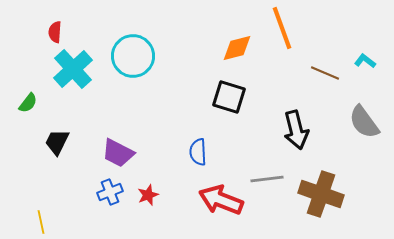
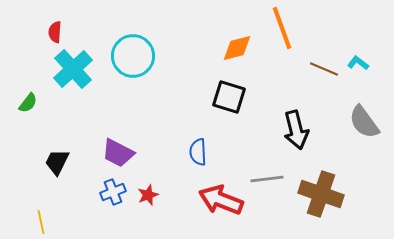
cyan L-shape: moved 7 px left, 2 px down
brown line: moved 1 px left, 4 px up
black trapezoid: moved 20 px down
blue cross: moved 3 px right
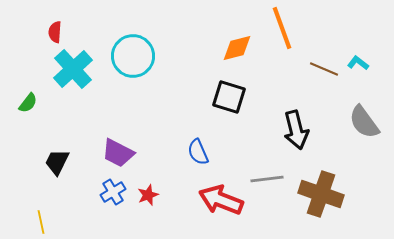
blue semicircle: rotated 20 degrees counterclockwise
blue cross: rotated 10 degrees counterclockwise
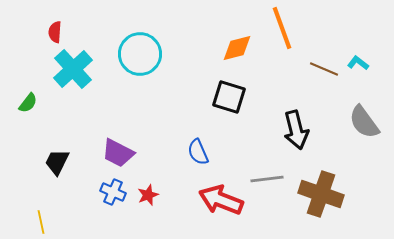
cyan circle: moved 7 px right, 2 px up
blue cross: rotated 35 degrees counterclockwise
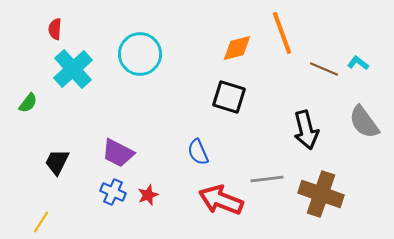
orange line: moved 5 px down
red semicircle: moved 3 px up
black arrow: moved 10 px right
yellow line: rotated 45 degrees clockwise
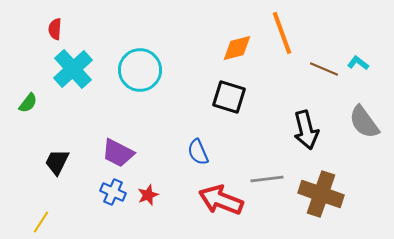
cyan circle: moved 16 px down
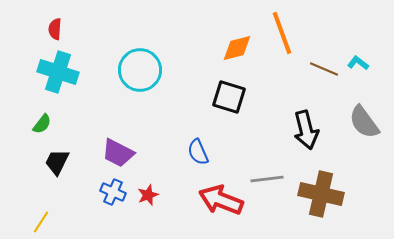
cyan cross: moved 15 px left, 3 px down; rotated 30 degrees counterclockwise
green semicircle: moved 14 px right, 21 px down
brown cross: rotated 6 degrees counterclockwise
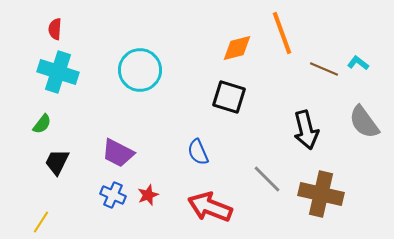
gray line: rotated 52 degrees clockwise
blue cross: moved 3 px down
red arrow: moved 11 px left, 7 px down
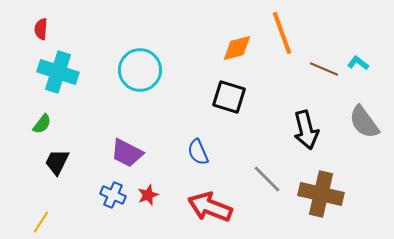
red semicircle: moved 14 px left
purple trapezoid: moved 9 px right
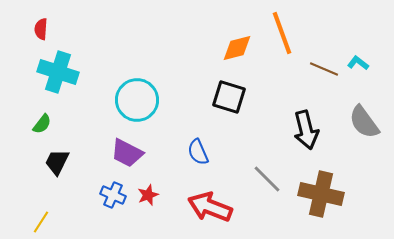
cyan circle: moved 3 px left, 30 px down
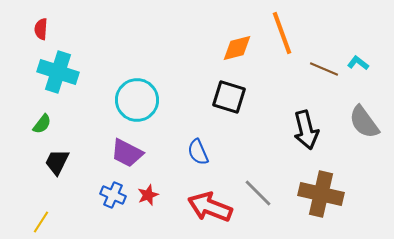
gray line: moved 9 px left, 14 px down
